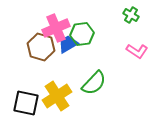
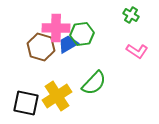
pink cross: rotated 24 degrees clockwise
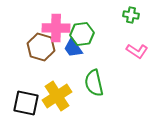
green cross: rotated 21 degrees counterclockwise
blue trapezoid: moved 5 px right, 4 px down; rotated 95 degrees counterclockwise
green semicircle: rotated 124 degrees clockwise
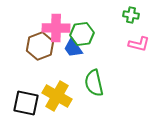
brown hexagon: moved 1 px left, 1 px up; rotated 24 degrees clockwise
pink L-shape: moved 2 px right, 7 px up; rotated 20 degrees counterclockwise
yellow cross: rotated 28 degrees counterclockwise
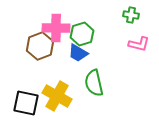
green hexagon: rotated 10 degrees counterclockwise
blue trapezoid: moved 5 px right, 5 px down; rotated 25 degrees counterclockwise
